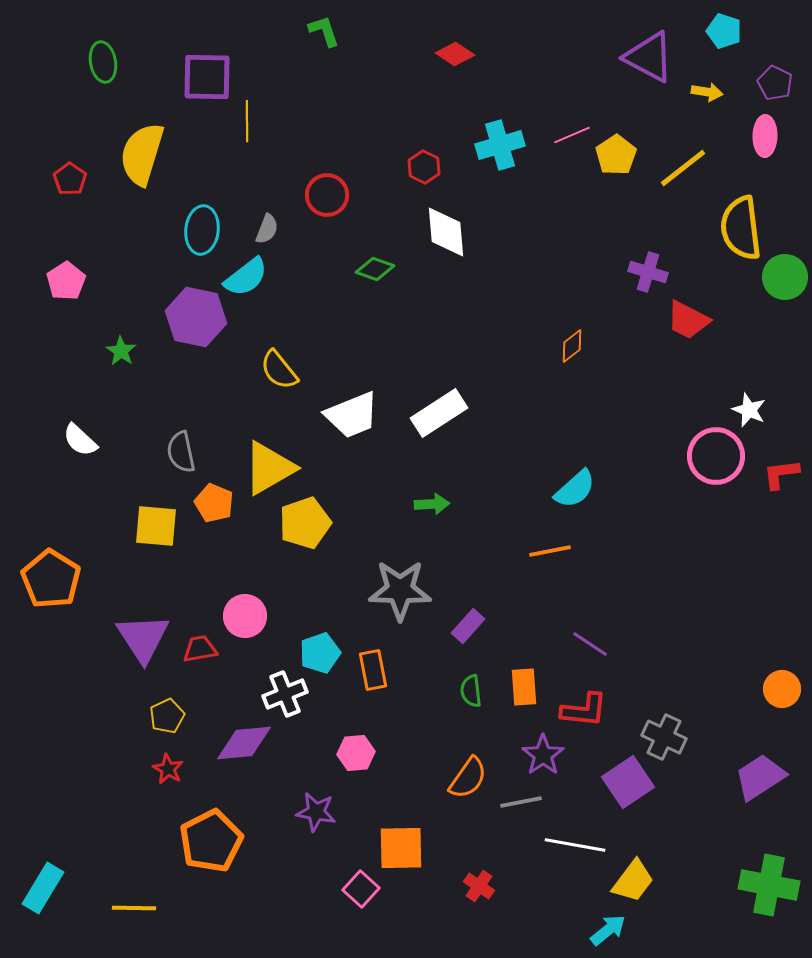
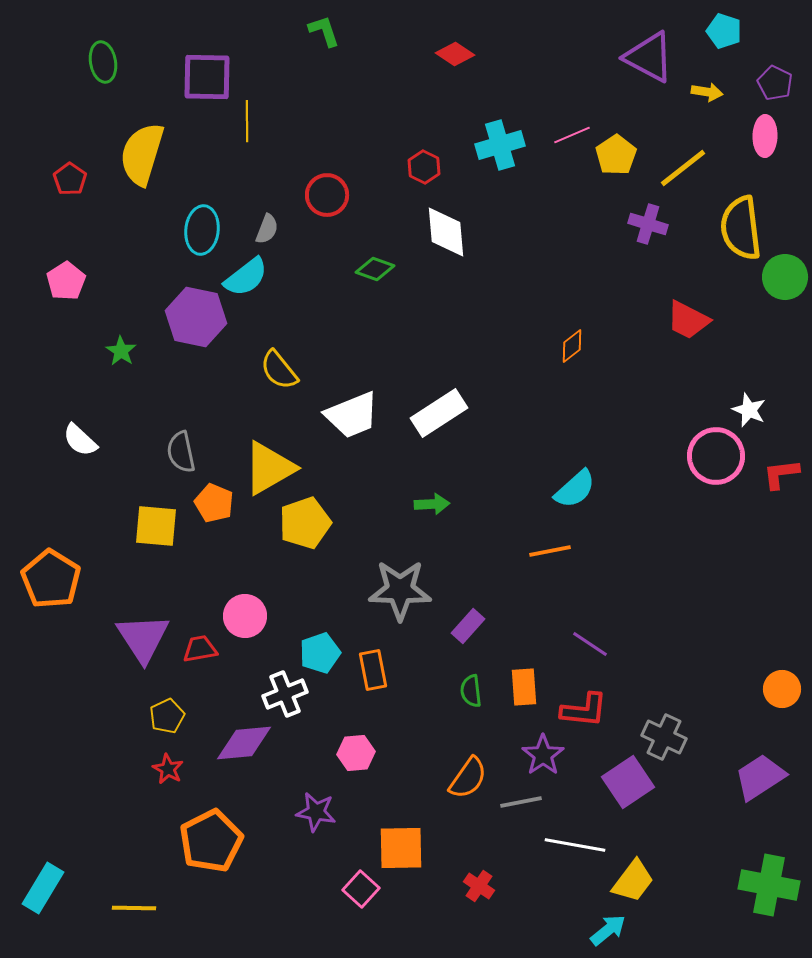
purple cross at (648, 272): moved 48 px up
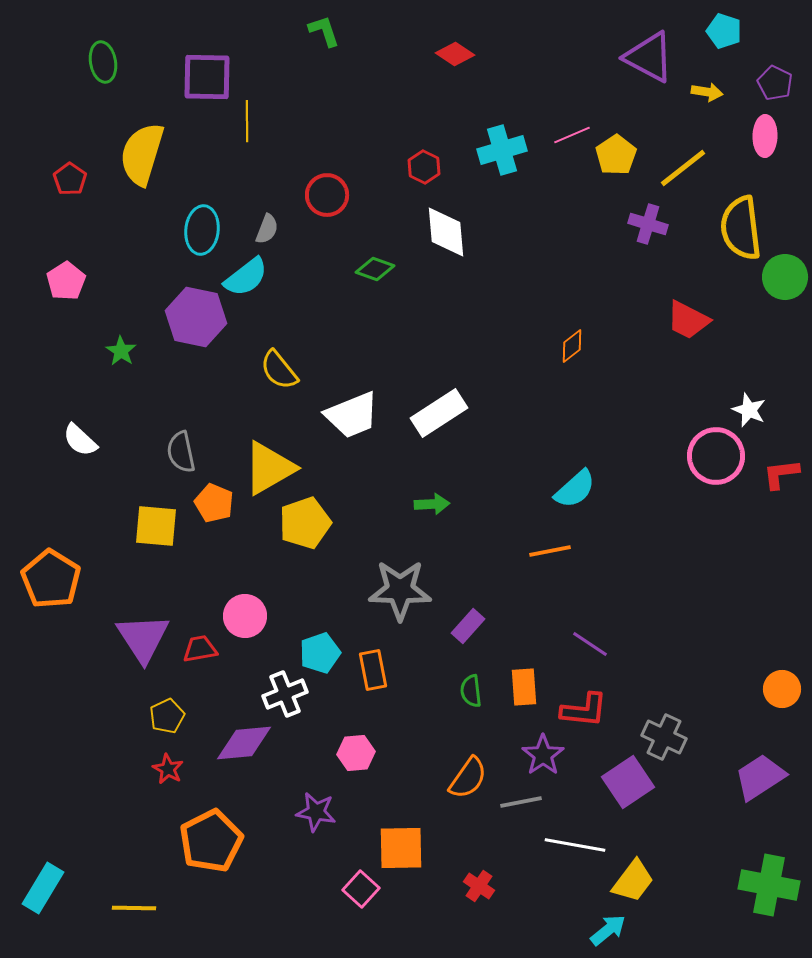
cyan cross at (500, 145): moved 2 px right, 5 px down
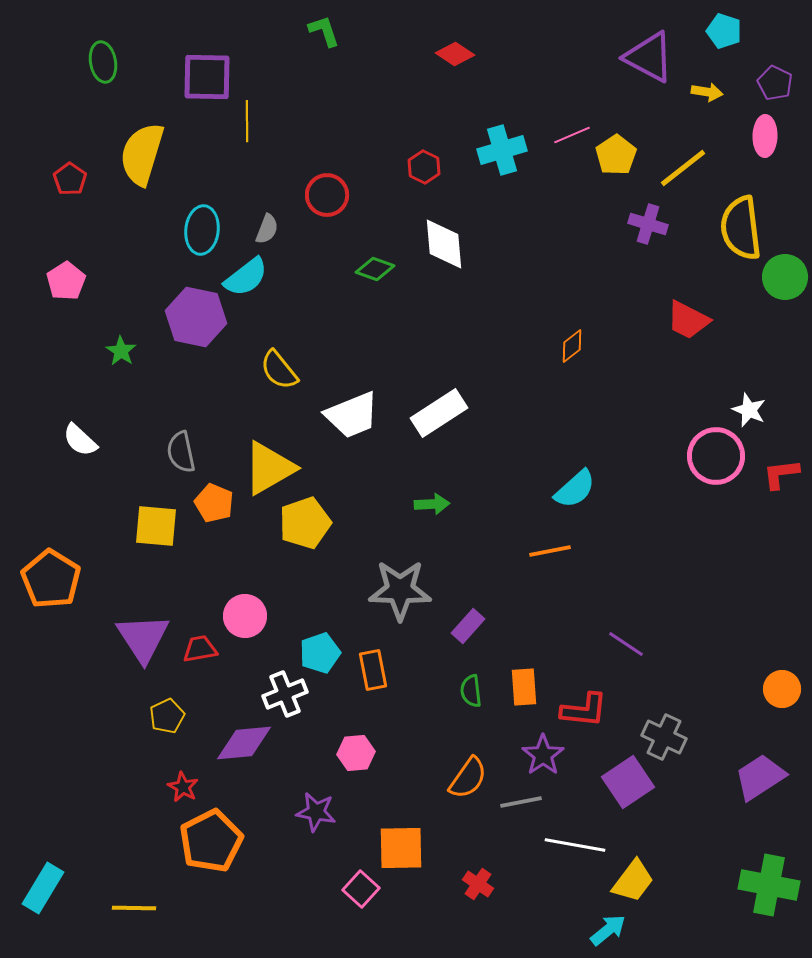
white diamond at (446, 232): moved 2 px left, 12 px down
purple line at (590, 644): moved 36 px right
red star at (168, 769): moved 15 px right, 18 px down
red cross at (479, 886): moved 1 px left, 2 px up
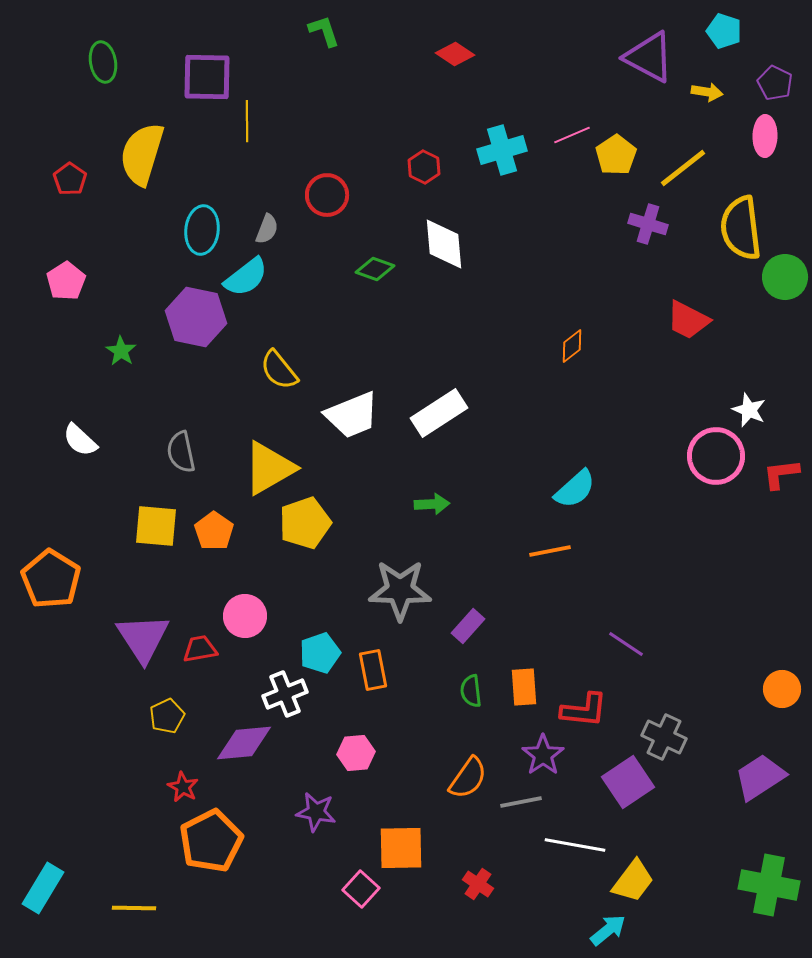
orange pentagon at (214, 503): moved 28 px down; rotated 12 degrees clockwise
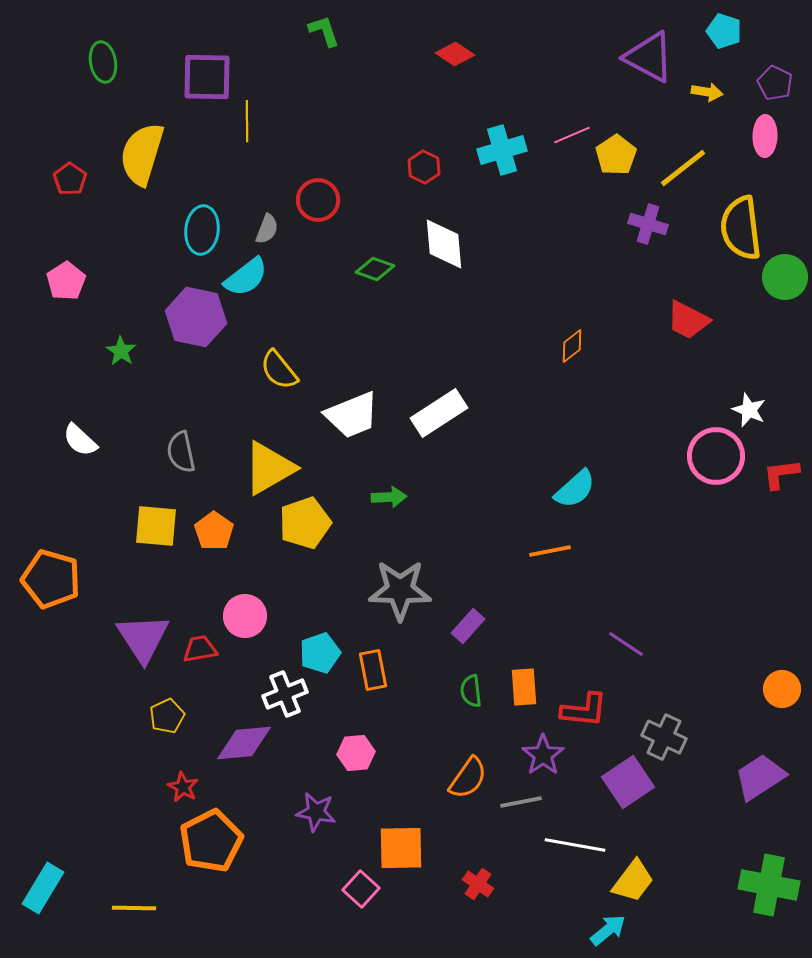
red circle at (327, 195): moved 9 px left, 5 px down
green arrow at (432, 504): moved 43 px left, 7 px up
orange pentagon at (51, 579): rotated 16 degrees counterclockwise
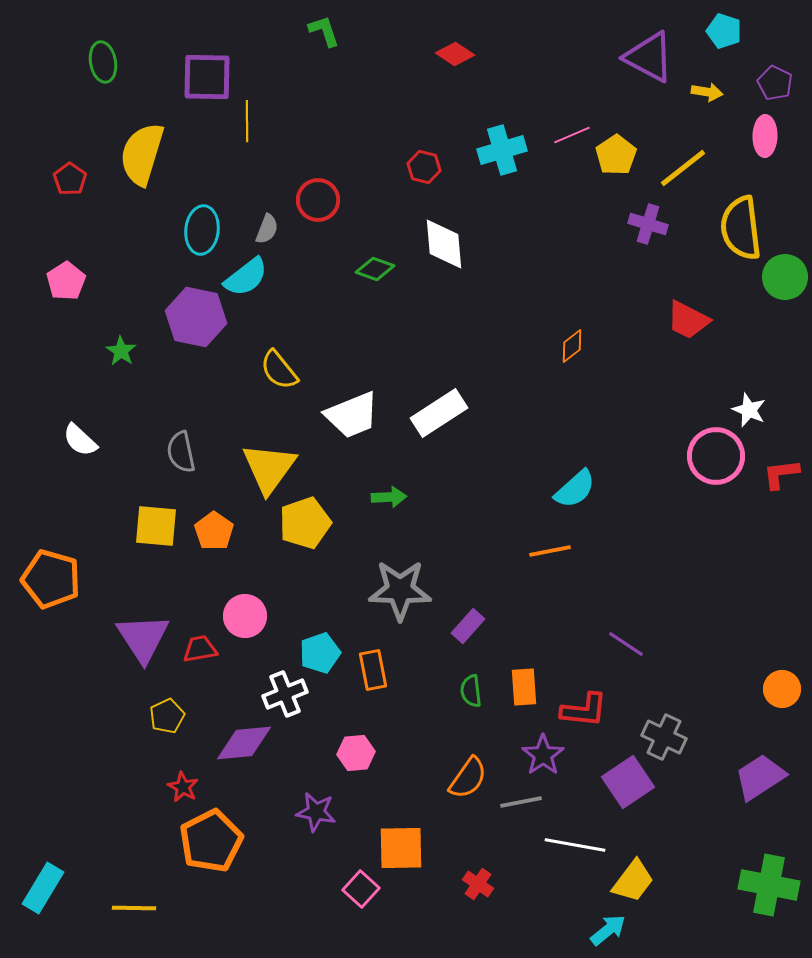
red hexagon at (424, 167): rotated 12 degrees counterclockwise
yellow triangle at (269, 468): rotated 24 degrees counterclockwise
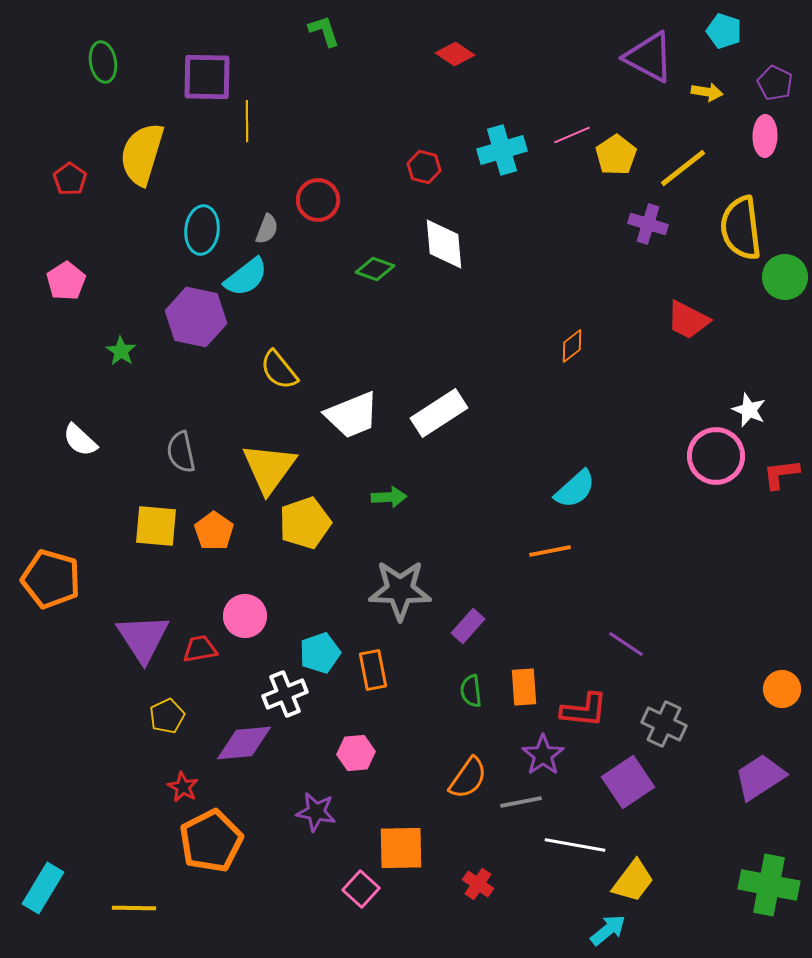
gray cross at (664, 737): moved 13 px up
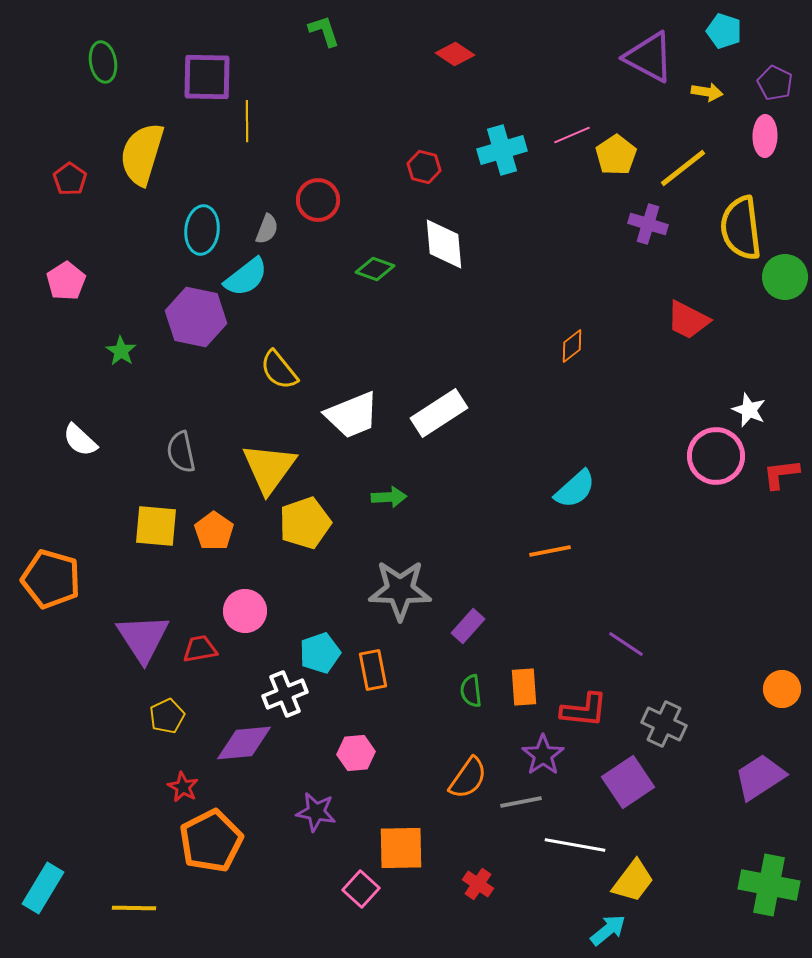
pink circle at (245, 616): moved 5 px up
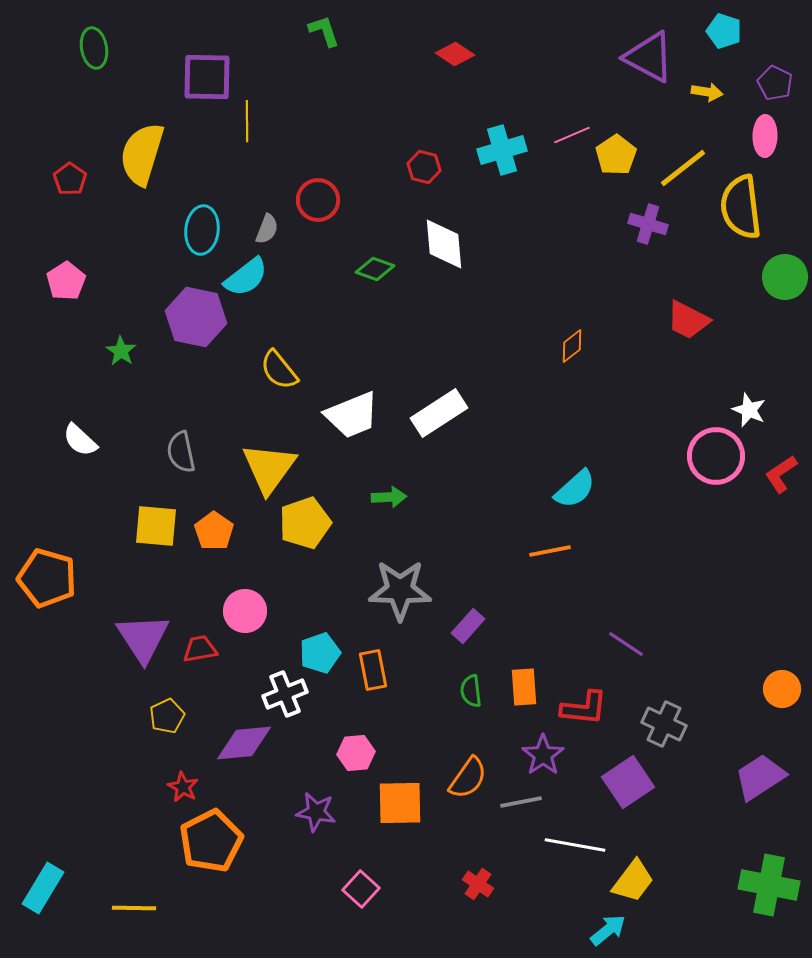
green ellipse at (103, 62): moved 9 px left, 14 px up
yellow semicircle at (741, 228): moved 21 px up
red L-shape at (781, 474): rotated 27 degrees counterclockwise
orange pentagon at (51, 579): moved 4 px left, 1 px up
red L-shape at (584, 710): moved 2 px up
orange square at (401, 848): moved 1 px left, 45 px up
